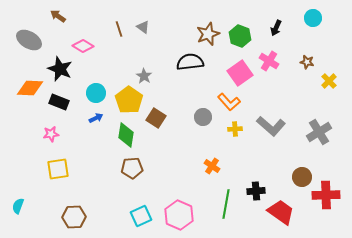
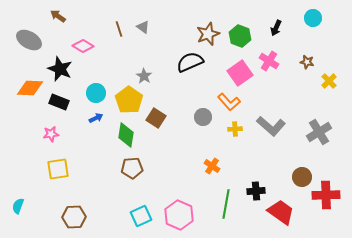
black semicircle at (190, 62): rotated 16 degrees counterclockwise
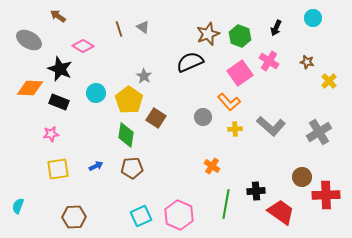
blue arrow at (96, 118): moved 48 px down
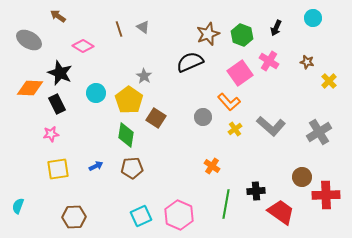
green hexagon at (240, 36): moved 2 px right, 1 px up
black star at (60, 69): moved 4 px down
black rectangle at (59, 102): moved 2 px left, 2 px down; rotated 42 degrees clockwise
yellow cross at (235, 129): rotated 32 degrees counterclockwise
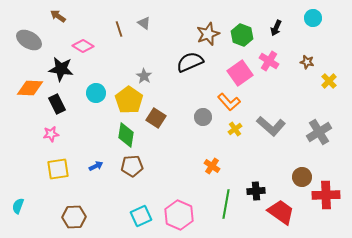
gray triangle at (143, 27): moved 1 px right, 4 px up
black star at (60, 73): moved 1 px right, 4 px up; rotated 15 degrees counterclockwise
brown pentagon at (132, 168): moved 2 px up
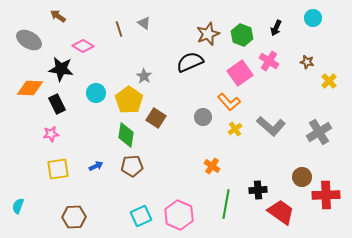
black cross at (256, 191): moved 2 px right, 1 px up
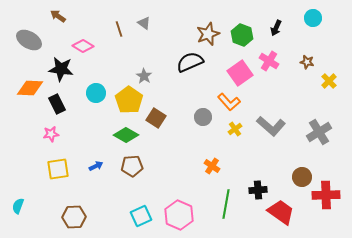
green diamond at (126, 135): rotated 70 degrees counterclockwise
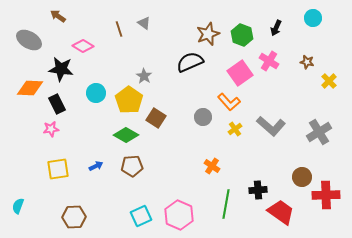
pink star at (51, 134): moved 5 px up
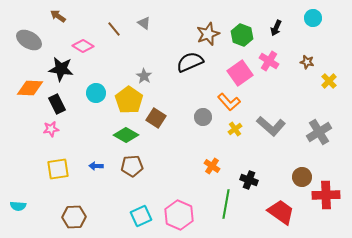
brown line at (119, 29): moved 5 px left; rotated 21 degrees counterclockwise
blue arrow at (96, 166): rotated 152 degrees counterclockwise
black cross at (258, 190): moved 9 px left, 10 px up; rotated 24 degrees clockwise
cyan semicircle at (18, 206): rotated 105 degrees counterclockwise
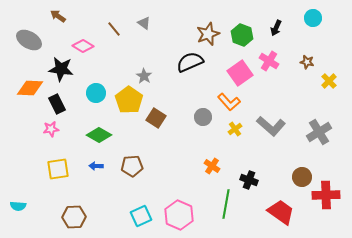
green diamond at (126, 135): moved 27 px left
